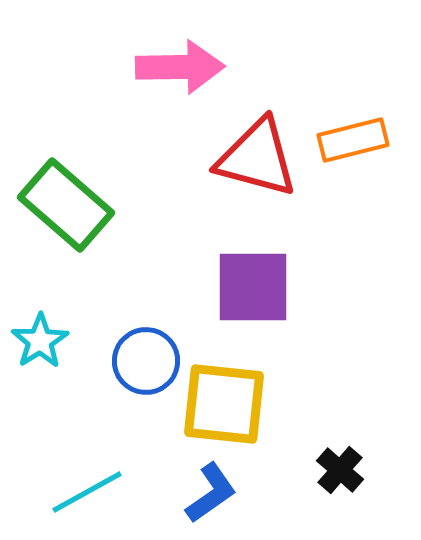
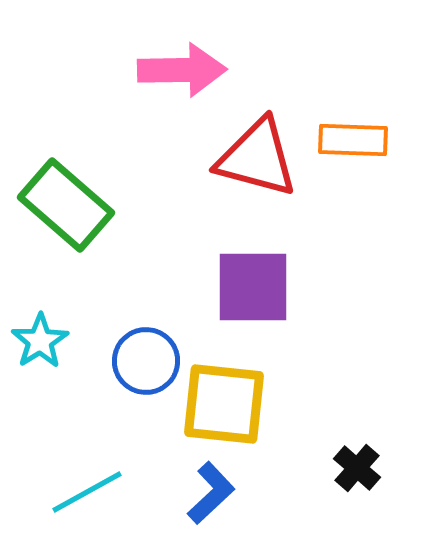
pink arrow: moved 2 px right, 3 px down
orange rectangle: rotated 16 degrees clockwise
black cross: moved 17 px right, 2 px up
blue L-shape: rotated 8 degrees counterclockwise
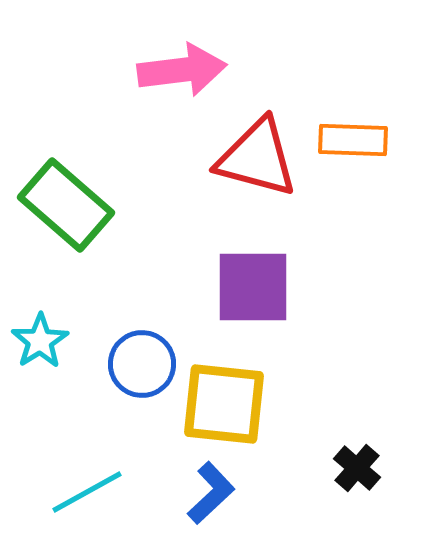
pink arrow: rotated 6 degrees counterclockwise
blue circle: moved 4 px left, 3 px down
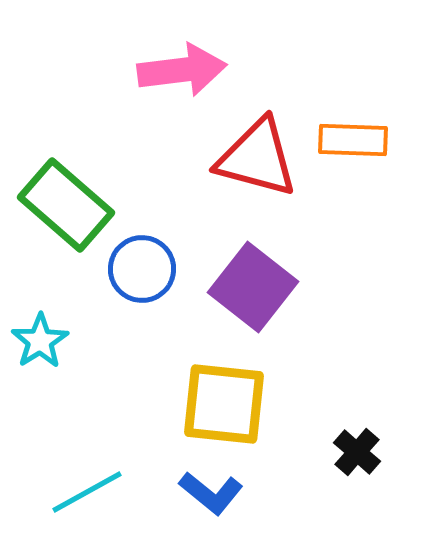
purple square: rotated 38 degrees clockwise
blue circle: moved 95 px up
black cross: moved 16 px up
blue L-shape: rotated 82 degrees clockwise
